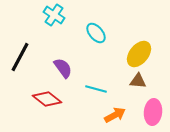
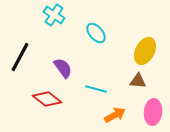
yellow ellipse: moved 6 px right, 3 px up; rotated 12 degrees counterclockwise
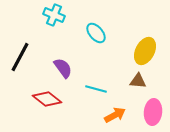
cyan cross: rotated 10 degrees counterclockwise
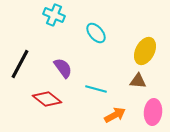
black line: moved 7 px down
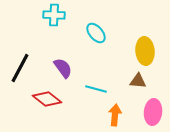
cyan cross: rotated 20 degrees counterclockwise
yellow ellipse: rotated 32 degrees counterclockwise
black line: moved 4 px down
orange arrow: rotated 55 degrees counterclockwise
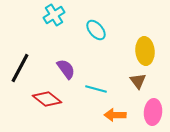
cyan cross: rotated 35 degrees counterclockwise
cyan ellipse: moved 3 px up
purple semicircle: moved 3 px right, 1 px down
brown triangle: rotated 48 degrees clockwise
orange arrow: rotated 95 degrees counterclockwise
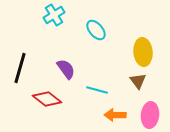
yellow ellipse: moved 2 px left, 1 px down
black line: rotated 12 degrees counterclockwise
cyan line: moved 1 px right, 1 px down
pink ellipse: moved 3 px left, 3 px down
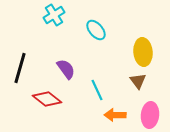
cyan line: rotated 50 degrees clockwise
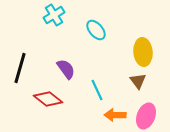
red diamond: moved 1 px right
pink ellipse: moved 4 px left, 1 px down; rotated 15 degrees clockwise
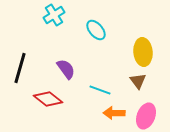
cyan line: moved 3 px right; rotated 45 degrees counterclockwise
orange arrow: moved 1 px left, 2 px up
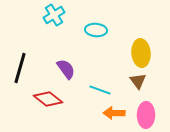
cyan ellipse: rotated 45 degrees counterclockwise
yellow ellipse: moved 2 px left, 1 px down
pink ellipse: moved 1 px up; rotated 20 degrees counterclockwise
